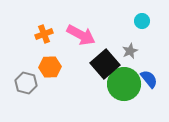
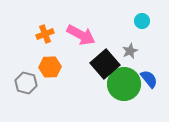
orange cross: moved 1 px right
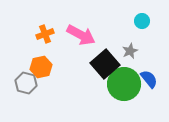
orange hexagon: moved 9 px left; rotated 10 degrees counterclockwise
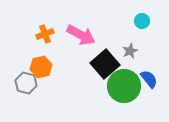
green circle: moved 2 px down
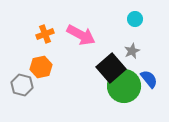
cyan circle: moved 7 px left, 2 px up
gray star: moved 2 px right
black square: moved 6 px right, 4 px down
gray hexagon: moved 4 px left, 2 px down
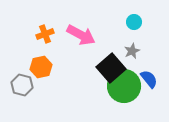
cyan circle: moved 1 px left, 3 px down
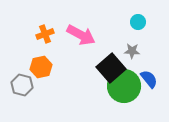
cyan circle: moved 4 px right
gray star: rotated 28 degrees clockwise
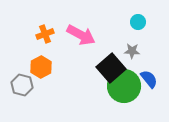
orange hexagon: rotated 15 degrees counterclockwise
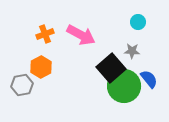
gray hexagon: rotated 25 degrees counterclockwise
